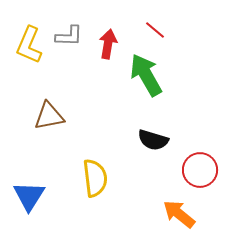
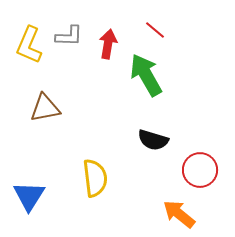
brown triangle: moved 4 px left, 8 px up
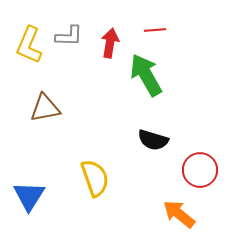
red line: rotated 45 degrees counterclockwise
red arrow: moved 2 px right, 1 px up
yellow semicircle: rotated 12 degrees counterclockwise
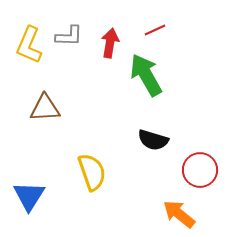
red line: rotated 20 degrees counterclockwise
brown triangle: rotated 8 degrees clockwise
yellow semicircle: moved 3 px left, 6 px up
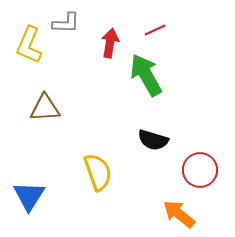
gray L-shape: moved 3 px left, 13 px up
yellow semicircle: moved 6 px right
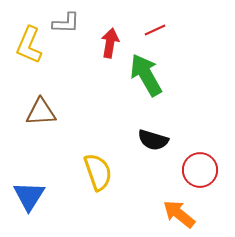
brown triangle: moved 4 px left, 4 px down
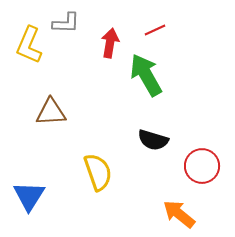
brown triangle: moved 10 px right
red circle: moved 2 px right, 4 px up
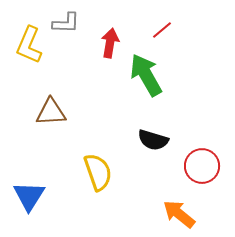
red line: moved 7 px right; rotated 15 degrees counterclockwise
